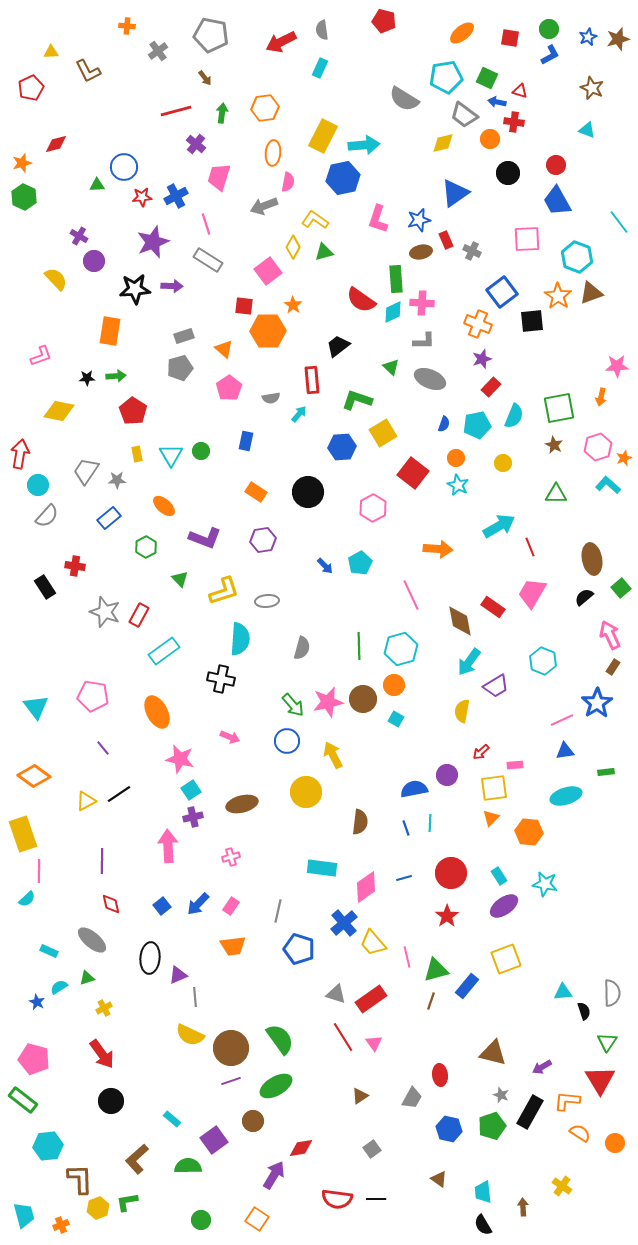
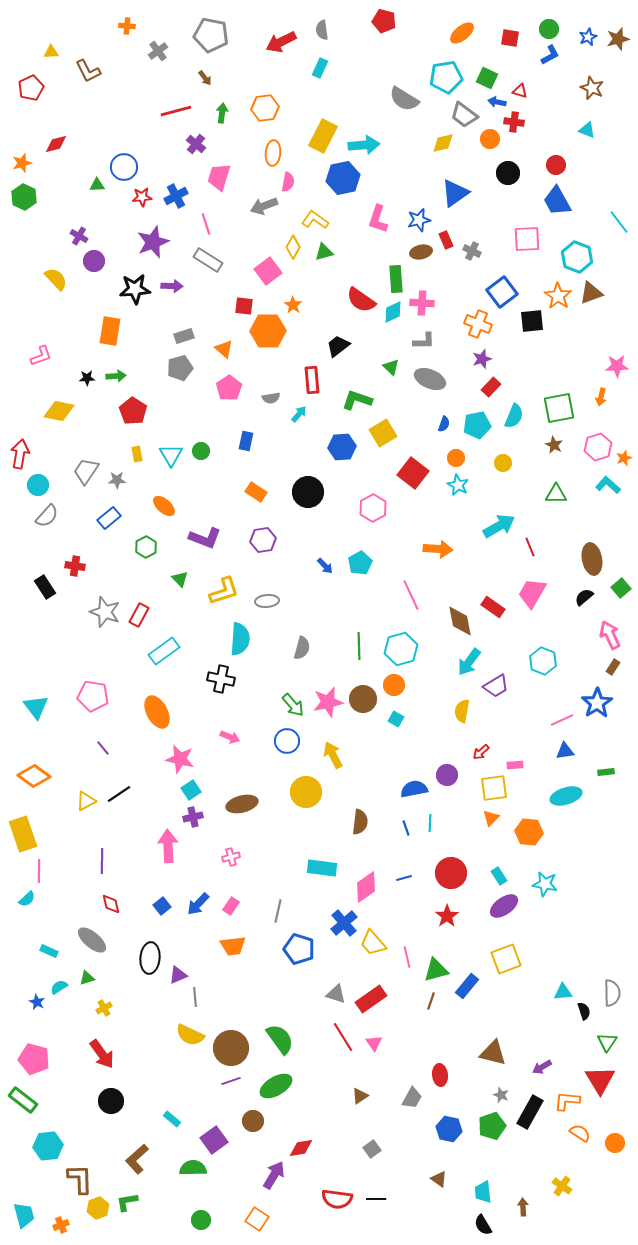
green semicircle at (188, 1166): moved 5 px right, 2 px down
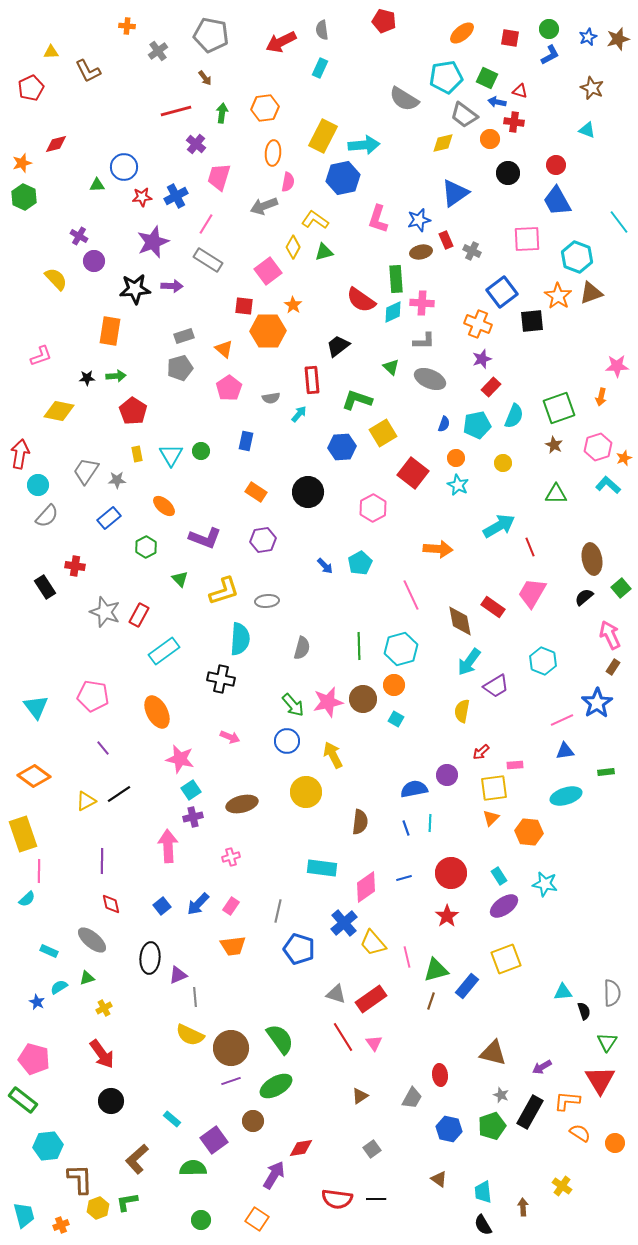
pink line at (206, 224): rotated 50 degrees clockwise
green square at (559, 408): rotated 8 degrees counterclockwise
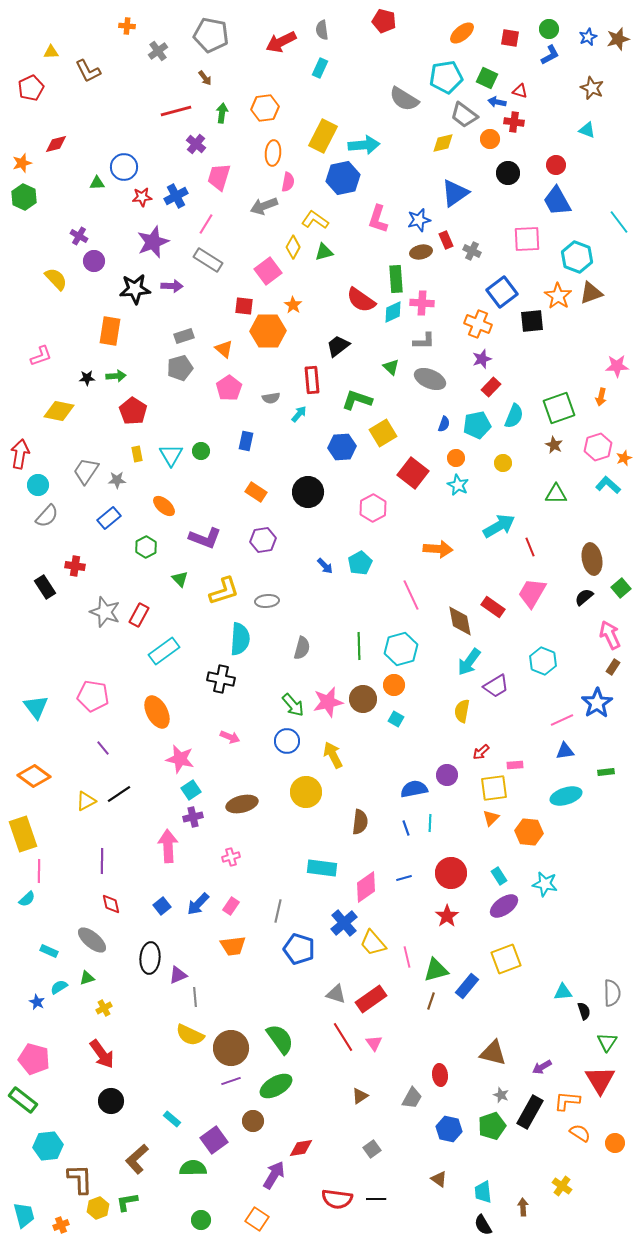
green triangle at (97, 185): moved 2 px up
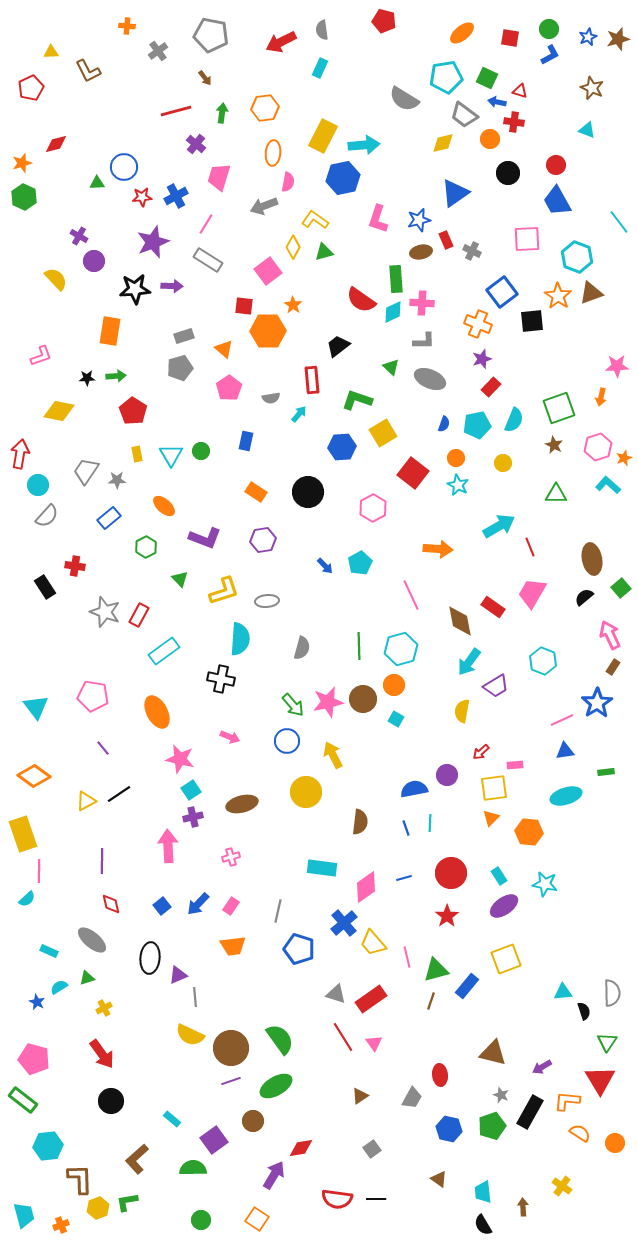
cyan semicircle at (514, 416): moved 4 px down
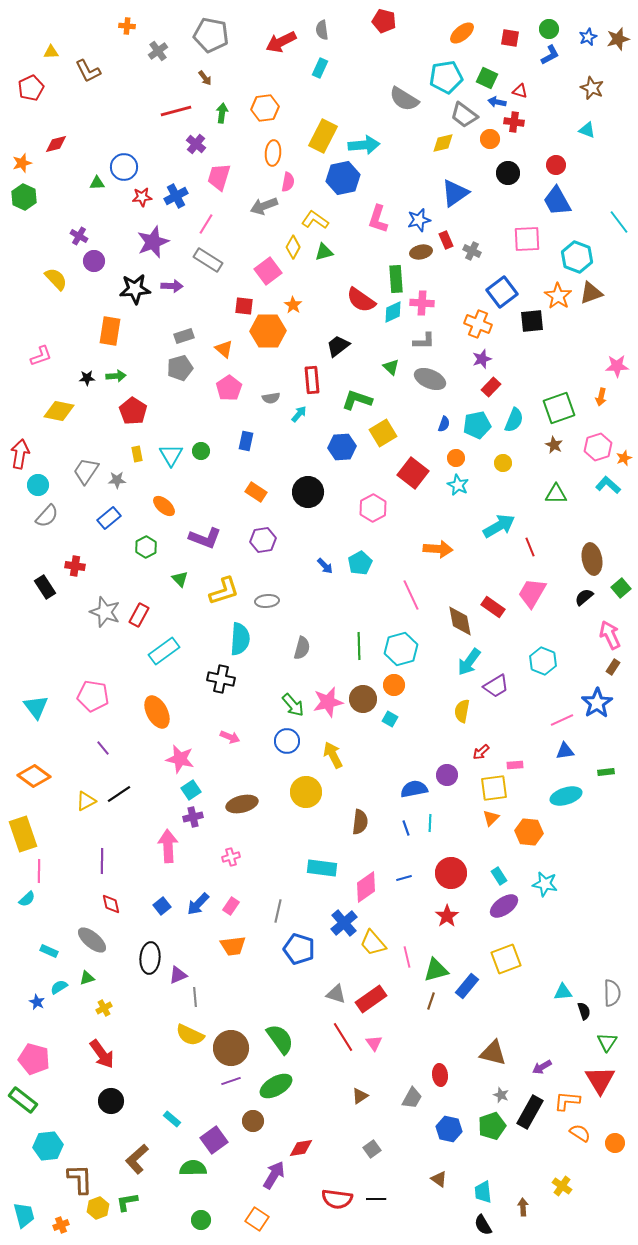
cyan square at (396, 719): moved 6 px left
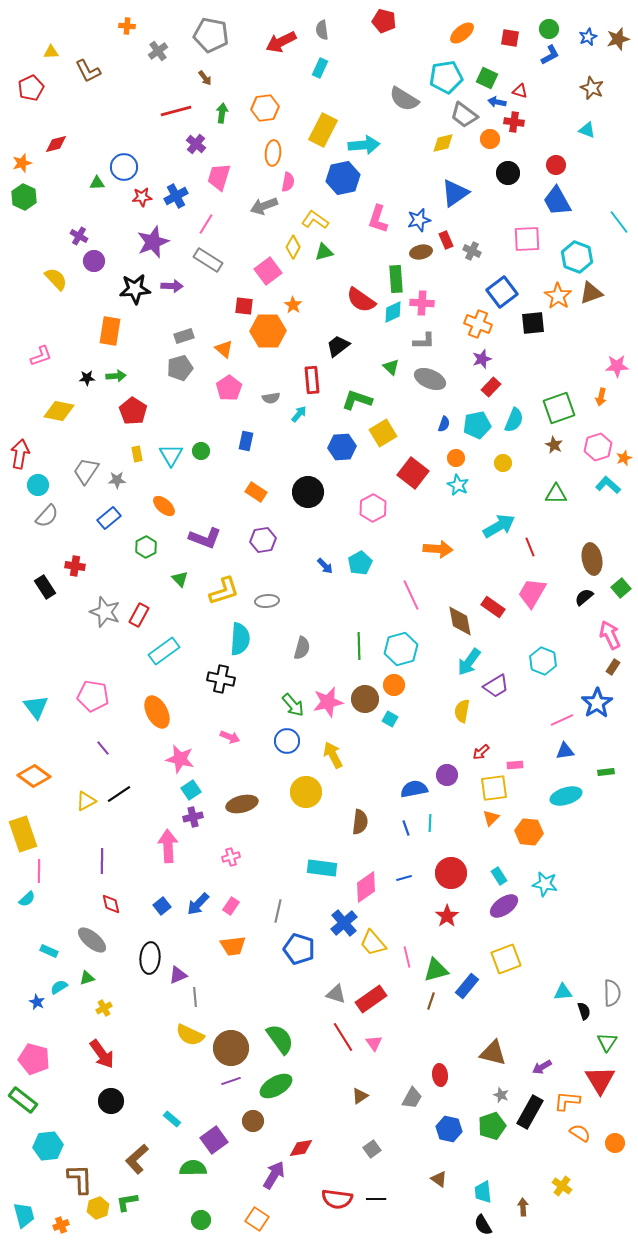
yellow rectangle at (323, 136): moved 6 px up
black square at (532, 321): moved 1 px right, 2 px down
brown circle at (363, 699): moved 2 px right
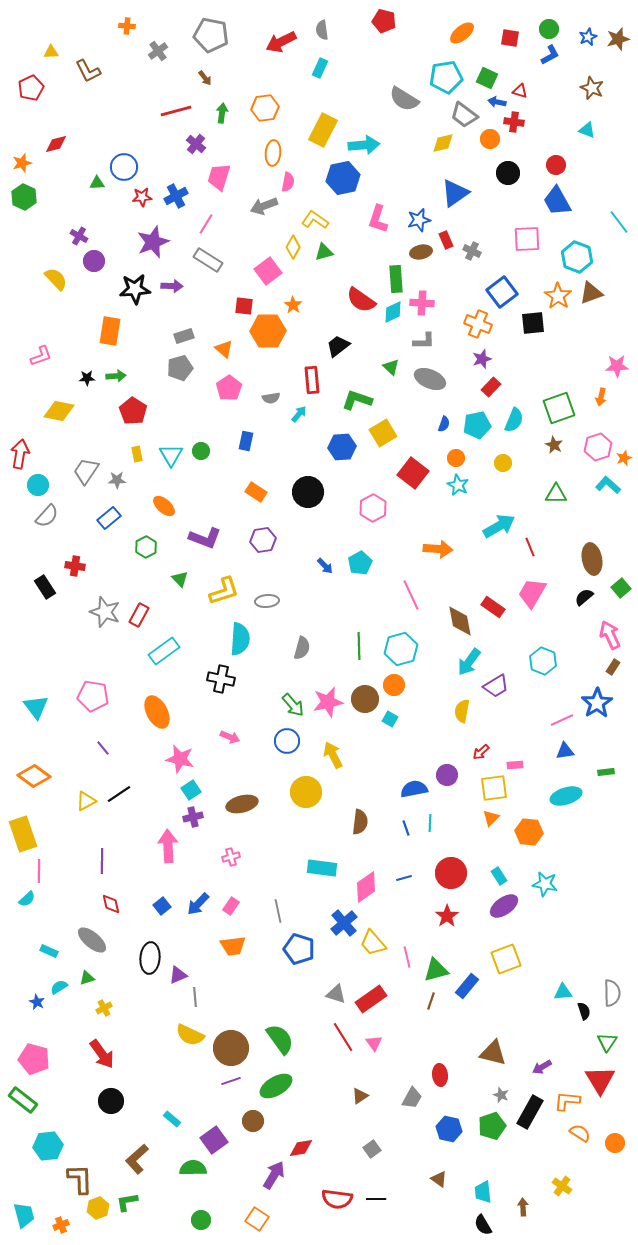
gray line at (278, 911): rotated 25 degrees counterclockwise
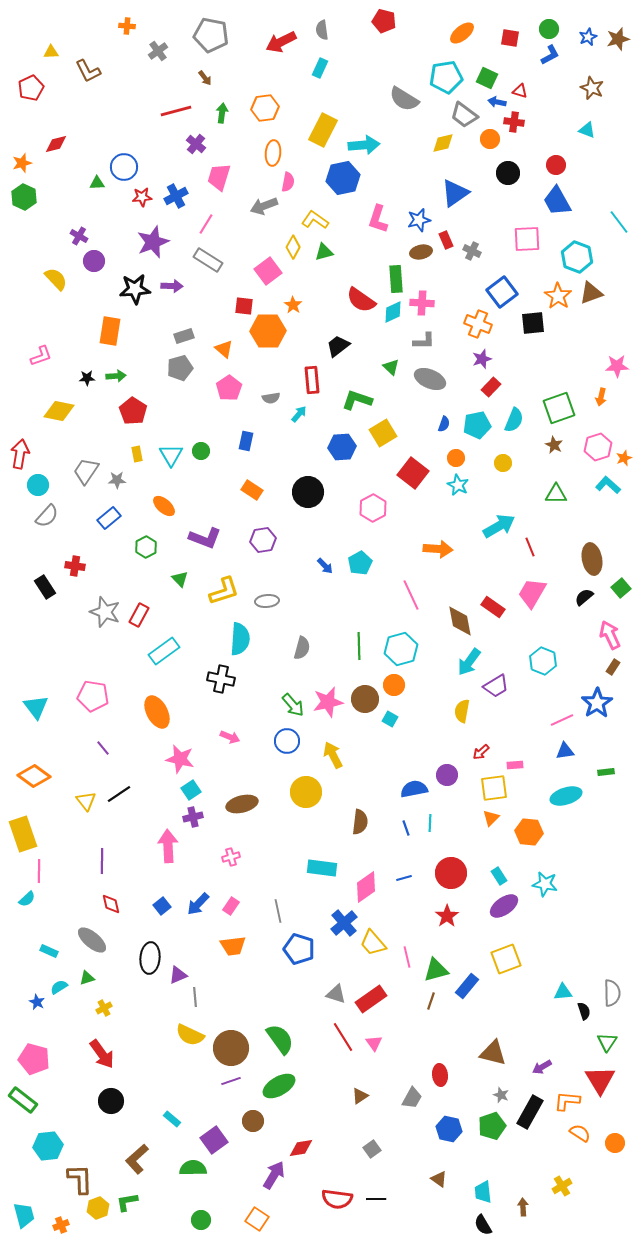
orange rectangle at (256, 492): moved 4 px left, 2 px up
yellow triangle at (86, 801): rotated 40 degrees counterclockwise
green ellipse at (276, 1086): moved 3 px right
yellow cross at (562, 1186): rotated 24 degrees clockwise
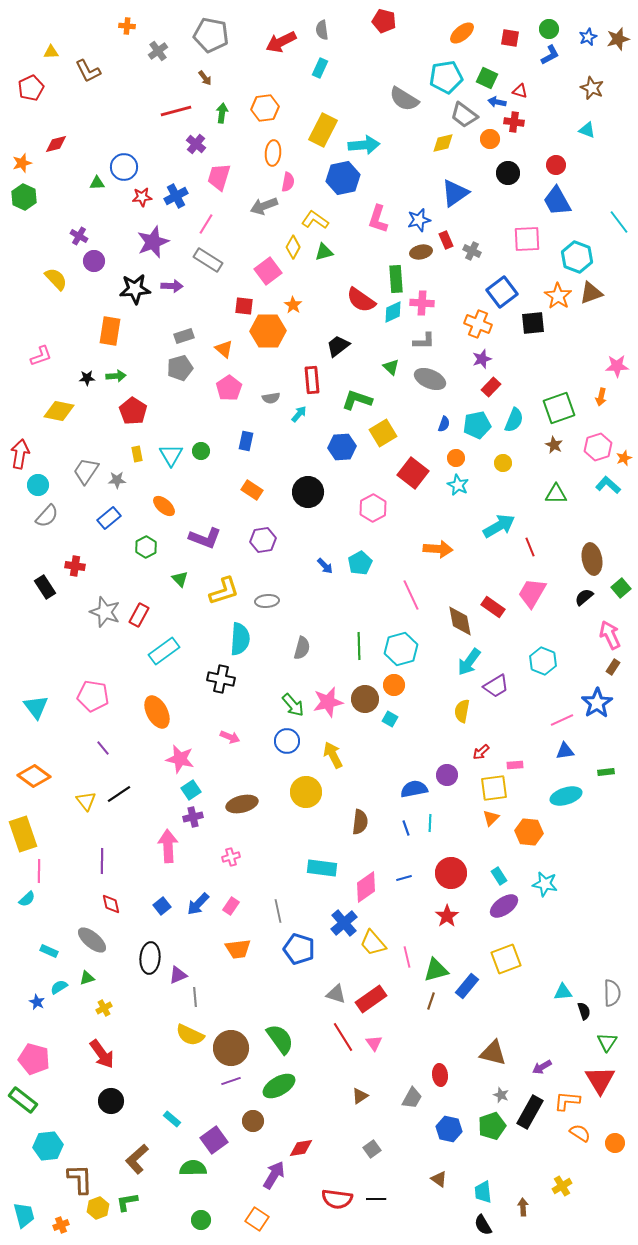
orange trapezoid at (233, 946): moved 5 px right, 3 px down
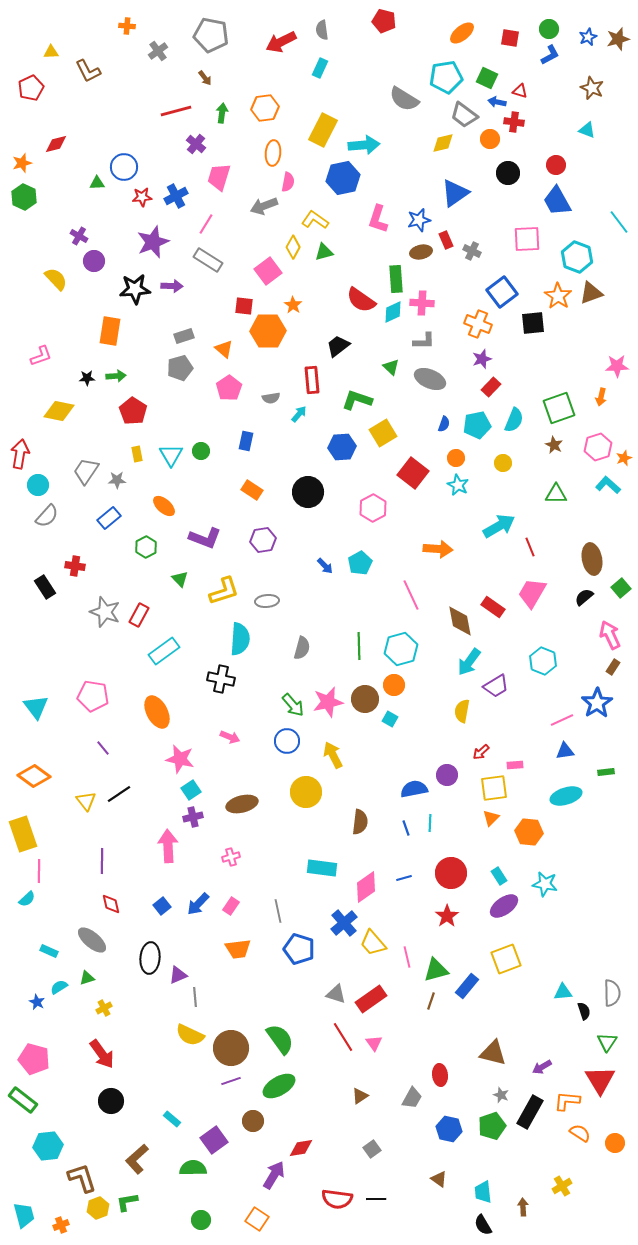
brown L-shape at (80, 1179): moved 2 px right, 1 px up; rotated 16 degrees counterclockwise
